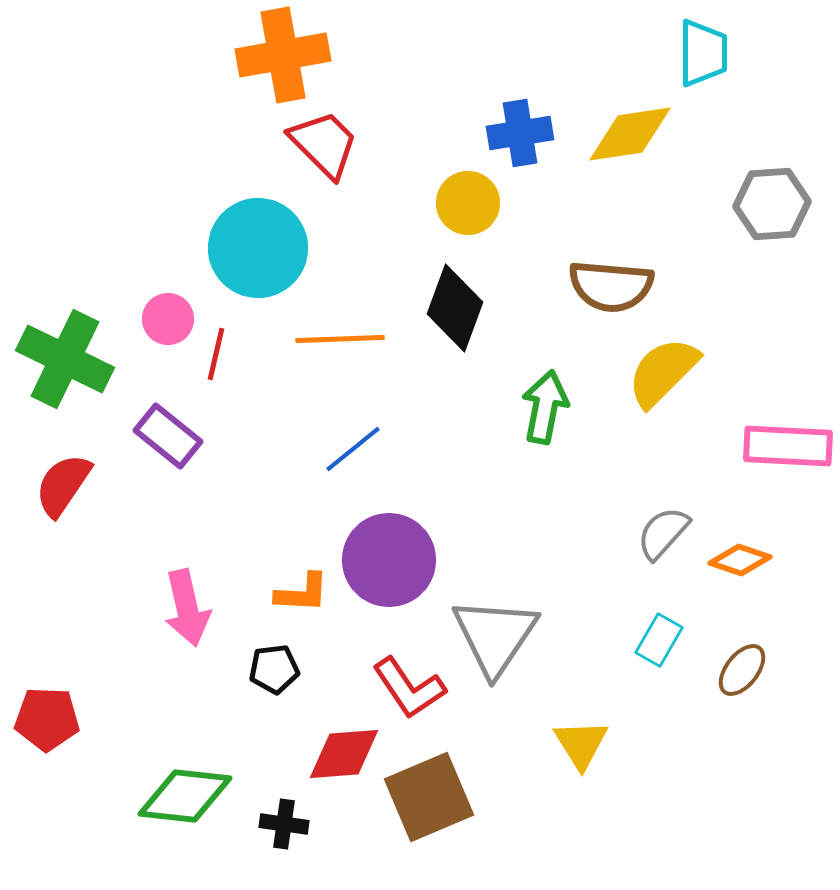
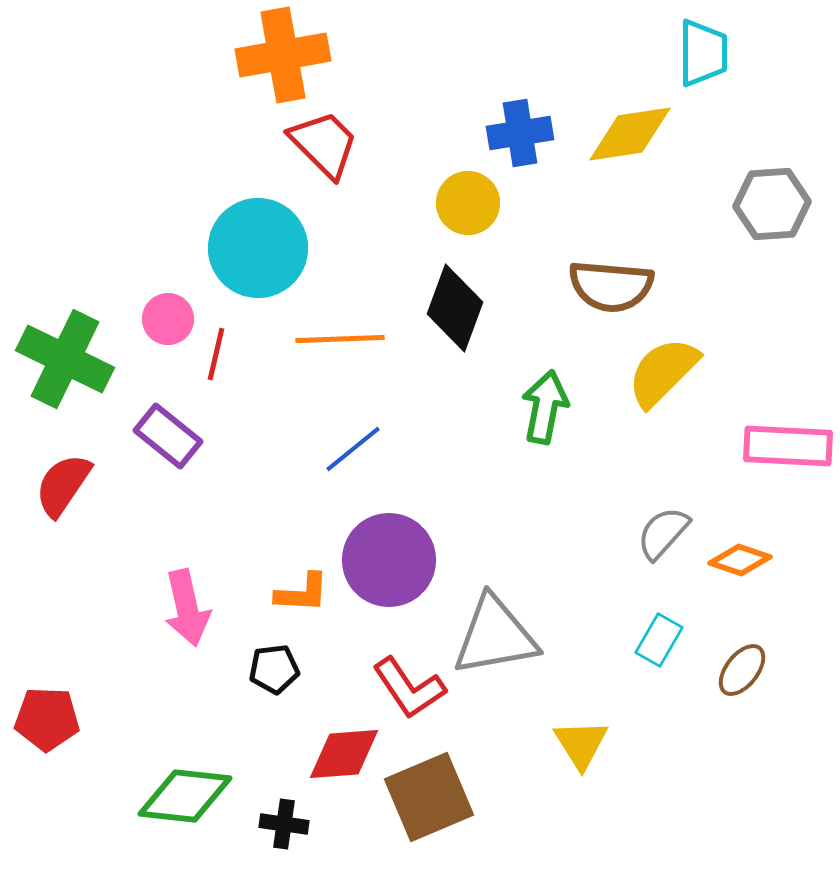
gray triangle: rotated 46 degrees clockwise
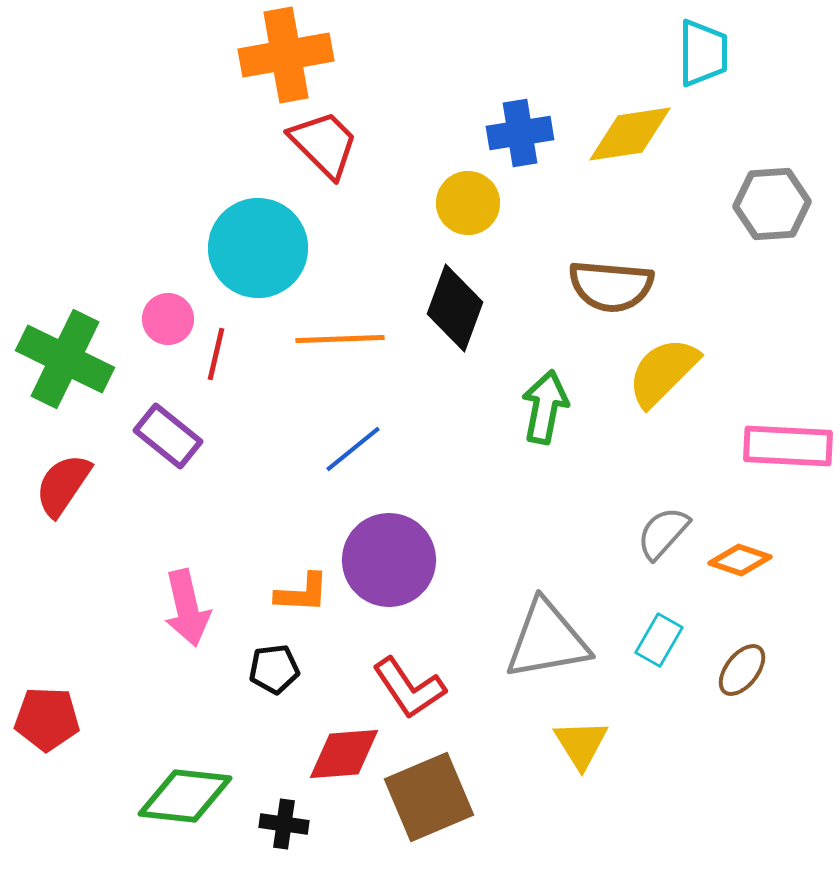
orange cross: moved 3 px right
gray triangle: moved 52 px right, 4 px down
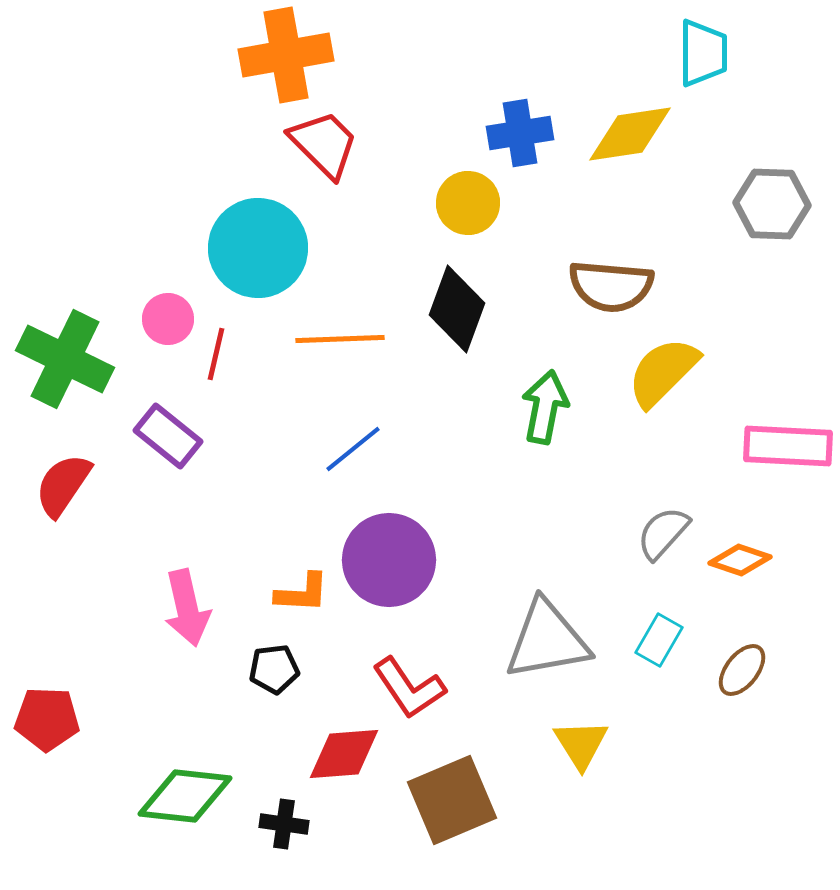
gray hexagon: rotated 6 degrees clockwise
black diamond: moved 2 px right, 1 px down
brown square: moved 23 px right, 3 px down
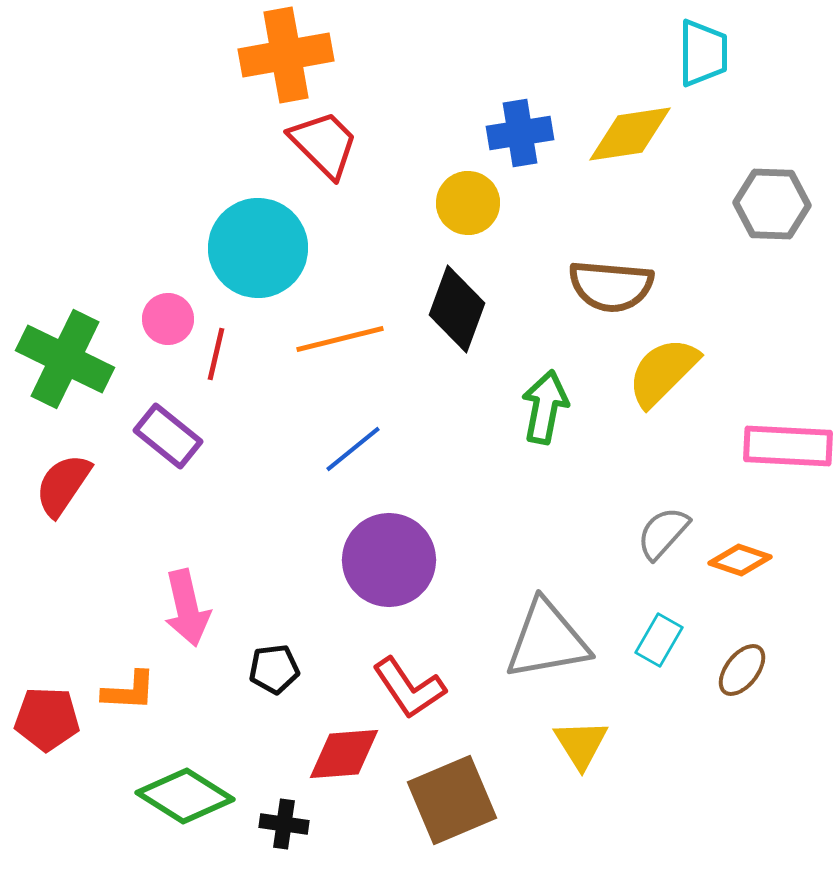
orange line: rotated 12 degrees counterclockwise
orange L-shape: moved 173 px left, 98 px down
green diamond: rotated 26 degrees clockwise
